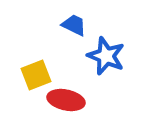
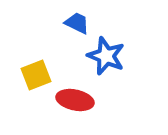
blue trapezoid: moved 3 px right, 2 px up
red ellipse: moved 9 px right
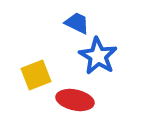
blue star: moved 8 px left; rotated 9 degrees clockwise
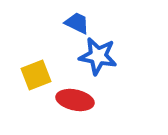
blue star: rotated 21 degrees counterclockwise
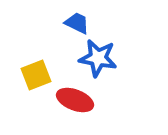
blue star: moved 2 px down
red ellipse: rotated 9 degrees clockwise
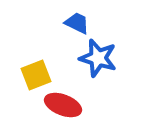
blue star: rotated 6 degrees clockwise
red ellipse: moved 12 px left, 5 px down
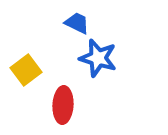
yellow square: moved 10 px left, 5 px up; rotated 16 degrees counterclockwise
red ellipse: rotated 72 degrees clockwise
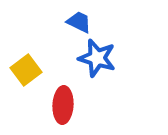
blue trapezoid: moved 2 px right, 1 px up
blue star: moved 1 px left
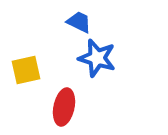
yellow square: rotated 24 degrees clockwise
red ellipse: moved 1 px right, 2 px down; rotated 9 degrees clockwise
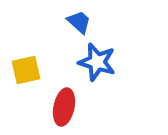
blue trapezoid: rotated 16 degrees clockwise
blue star: moved 4 px down
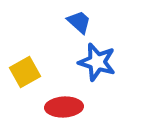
yellow square: moved 1 px left, 2 px down; rotated 16 degrees counterclockwise
red ellipse: rotated 75 degrees clockwise
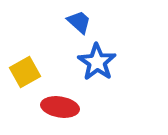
blue star: rotated 18 degrees clockwise
red ellipse: moved 4 px left; rotated 12 degrees clockwise
